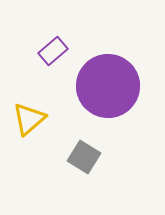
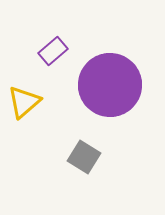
purple circle: moved 2 px right, 1 px up
yellow triangle: moved 5 px left, 17 px up
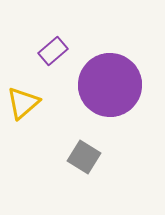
yellow triangle: moved 1 px left, 1 px down
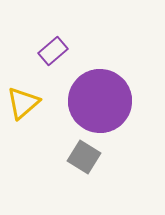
purple circle: moved 10 px left, 16 px down
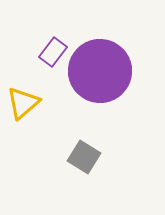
purple rectangle: moved 1 px down; rotated 12 degrees counterclockwise
purple circle: moved 30 px up
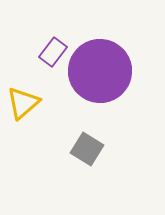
gray square: moved 3 px right, 8 px up
